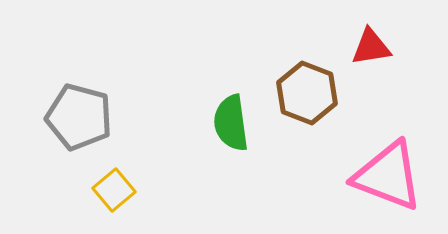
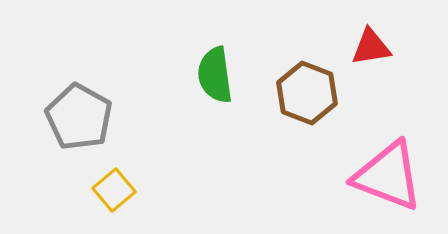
gray pentagon: rotated 14 degrees clockwise
green semicircle: moved 16 px left, 48 px up
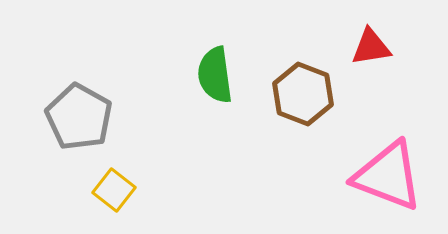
brown hexagon: moved 4 px left, 1 px down
yellow square: rotated 12 degrees counterclockwise
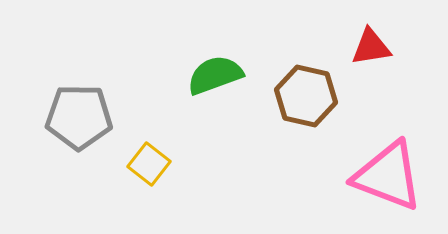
green semicircle: rotated 78 degrees clockwise
brown hexagon: moved 3 px right, 2 px down; rotated 8 degrees counterclockwise
gray pentagon: rotated 28 degrees counterclockwise
yellow square: moved 35 px right, 26 px up
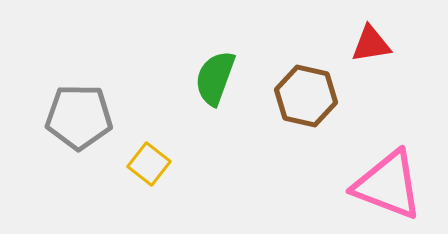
red triangle: moved 3 px up
green semicircle: moved 3 px down; rotated 50 degrees counterclockwise
pink triangle: moved 9 px down
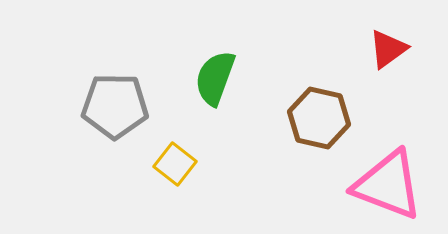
red triangle: moved 17 px right, 5 px down; rotated 27 degrees counterclockwise
brown hexagon: moved 13 px right, 22 px down
gray pentagon: moved 36 px right, 11 px up
yellow square: moved 26 px right
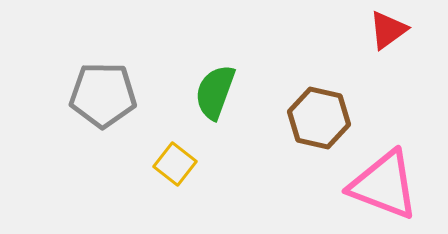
red triangle: moved 19 px up
green semicircle: moved 14 px down
gray pentagon: moved 12 px left, 11 px up
pink triangle: moved 4 px left
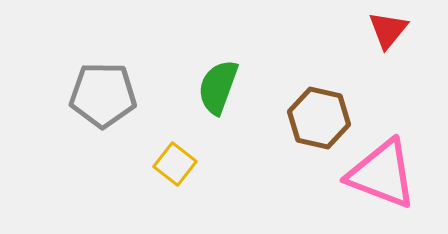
red triangle: rotated 15 degrees counterclockwise
green semicircle: moved 3 px right, 5 px up
pink triangle: moved 2 px left, 11 px up
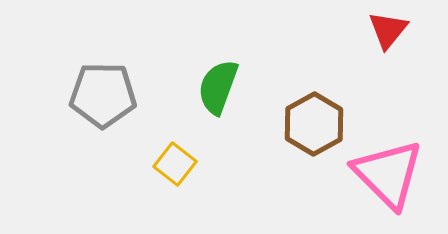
brown hexagon: moved 5 px left, 6 px down; rotated 18 degrees clockwise
pink triangle: moved 6 px right; rotated 24 degrees clockwise
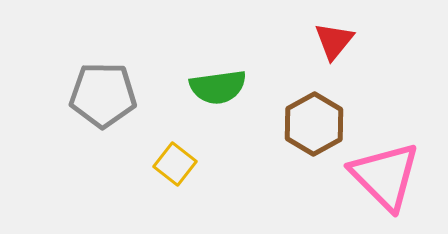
red triangle: moved 54 px left, 11 px down
green semicircle: rotated 118 degrees counterclockwise
pink triangle: moved 3 px left, 2 px down
